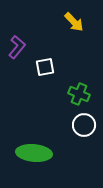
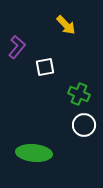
yellow arrow: moved 8 px left, 3 px down
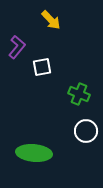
yellow arrow: moved 15 px left, 5 px up
white square: moved 3 px left
white circle: moved 2 px right, 6 px down
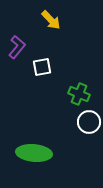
white circle: moved 3 px right, 9 px up
